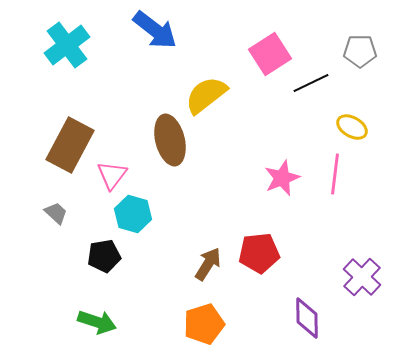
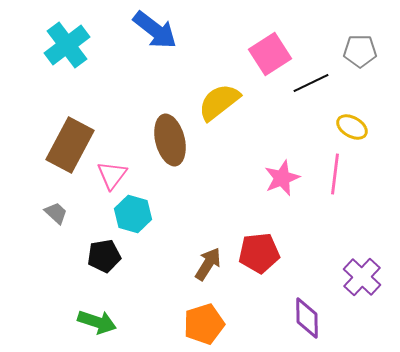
yellow semicircle: moved 13 px right, 7 px down
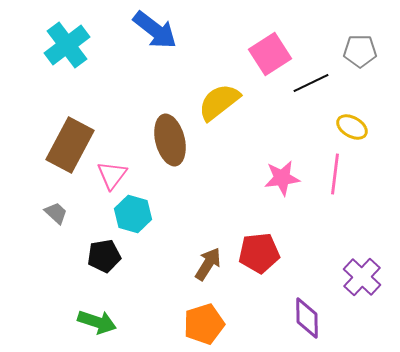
pink star: rotated 15 degrees clockwise
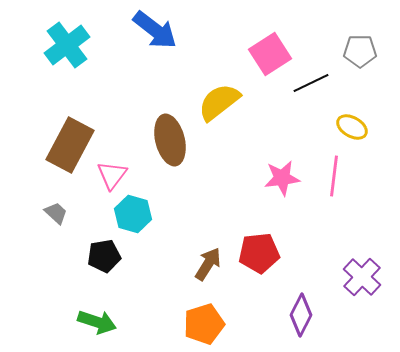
pink line: moved 1 px left, 2 px down
purple diamond: moved 6 px left, 3 px up; rotated 27 degrees clockwise
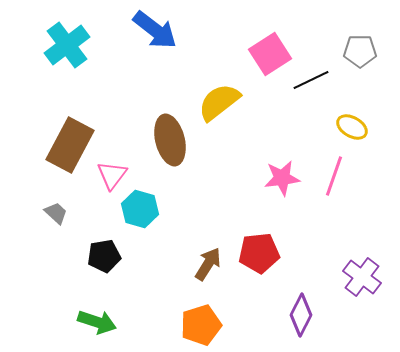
black line: moved 3 px up
pink line: rotated 12 degrees clockwise
cyan hexagon: moved 7 px right, 5 px up
purple cross: rotated 6 degrees counterclockwise
orange pentagon: moved 3 px left, 1 px down
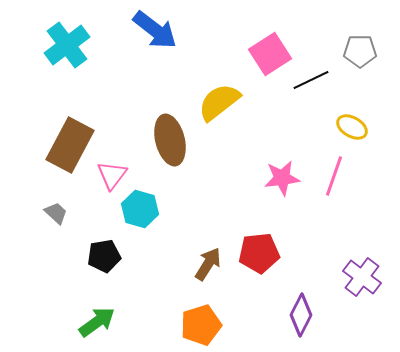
green arrow: rotated 54 degrees counterclockwise
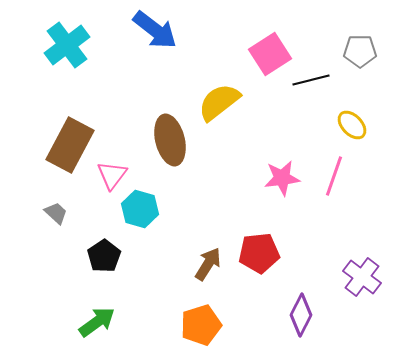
black line: rotated 12 degrees clockwise
yellow ellipse: moved 2 px up; rotated 16 degrees clockwise
black pentagon: rotated 24 degrees counterclockwise
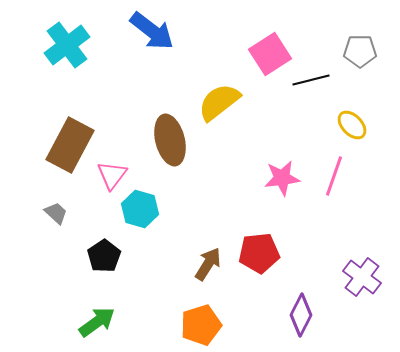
blue arrow: moved 3 px left, 1 px down
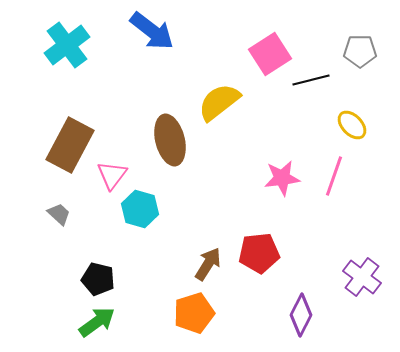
gray trapezoid: moved 3 px right, 1 px down
black pentagon: moved 6 px left, 23 px down; rotated 24 degrees counterclockwise
orange pentagon: moved 7 px left, 12 px up
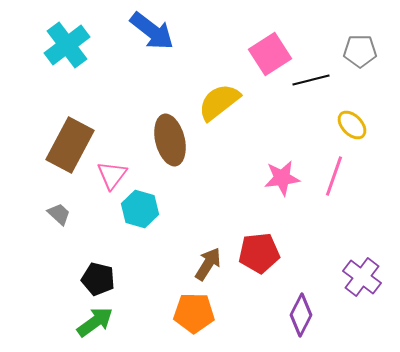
orange pentagon: rotated 18 degrees clockwise
green arrow: moved 2 px left
